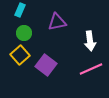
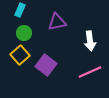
pink line: moved 1 px left, 3 px down
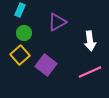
purple triangle: rotated 18 degrees counterclockwise
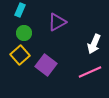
white arrow: moved 4 px right, 3 px down; rotated 30 degrees clockwise
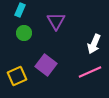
purple triangle: moved 1 px left, 1 px up; rotated 30 degrees counterclockwise
yellow square: moved 3 px left, 21 px down; rotated 18 degrees clockwise
